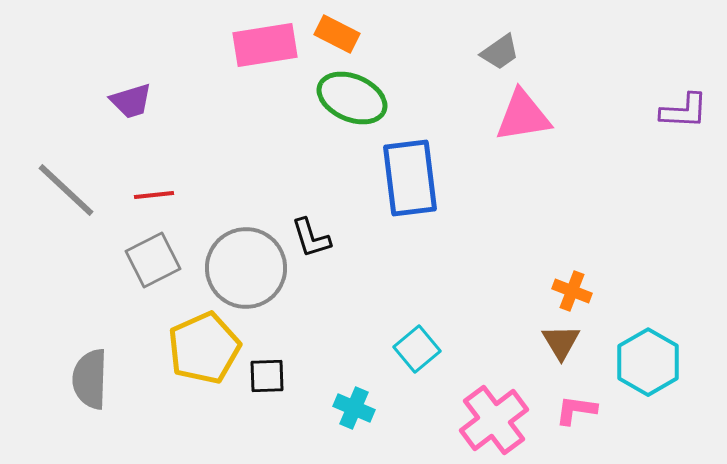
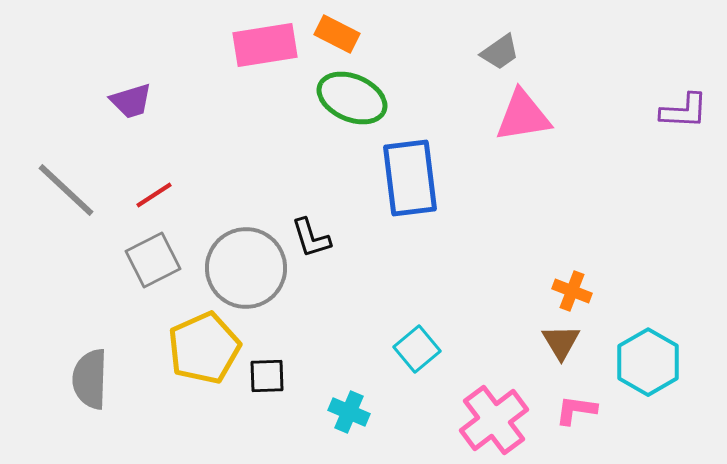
red line: rotated 27 degrees counterclockwise
cyan cross: moved 5 px left, 4 px down
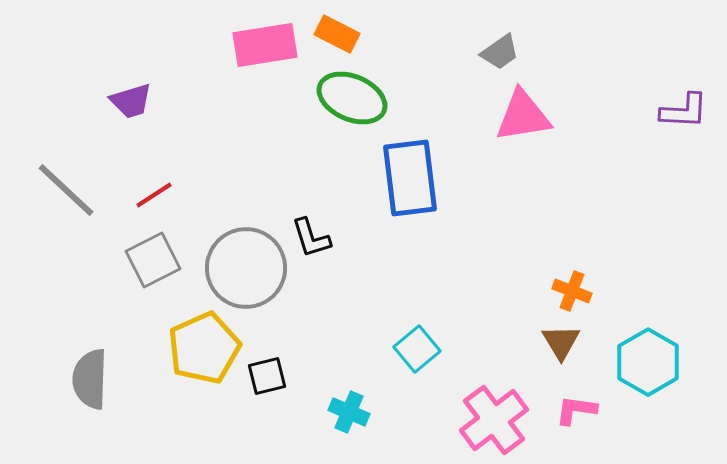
black square: rotated 12 degrees counterclockwise
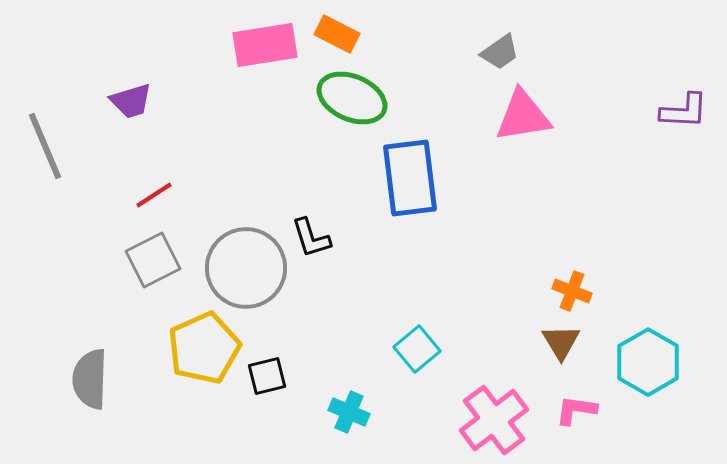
gray line: moved 21 px left, 44 px up; rotated 24 degrees clockwise
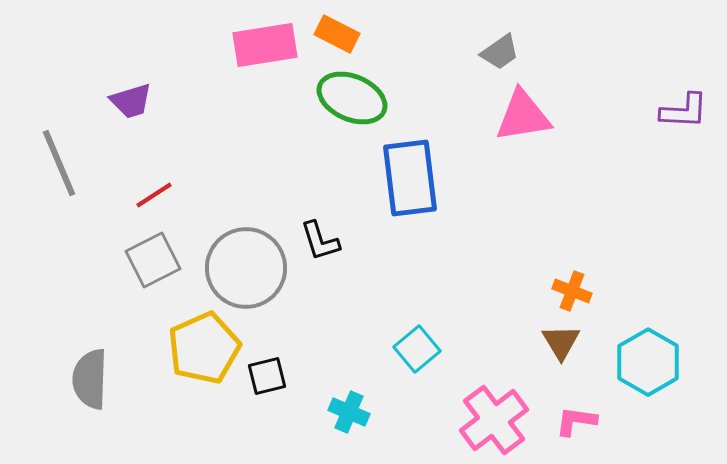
gray line: moved 14 px right, 17 px down
black L-shape: moved 9 px right, 3 px down
pink L-shape: moved 11 px down
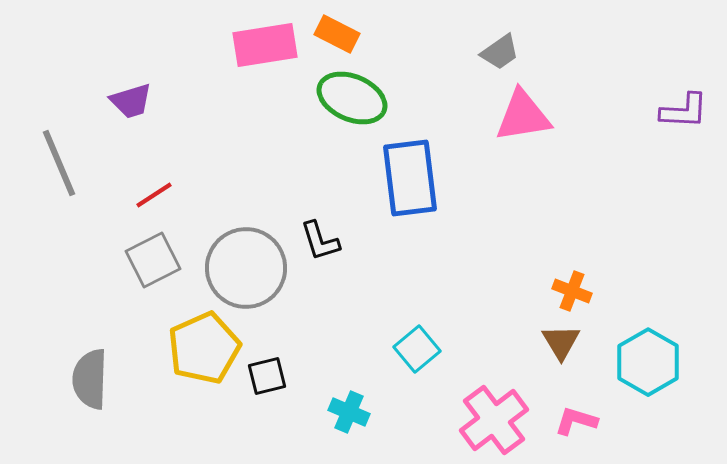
pink L-shape: rotated 9 degrees clockwise
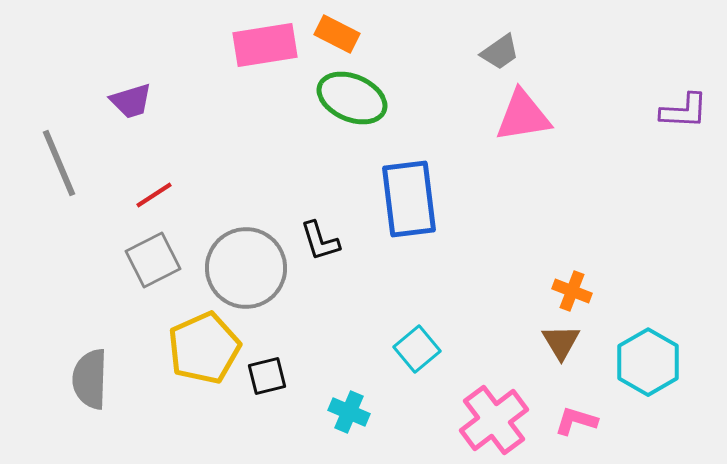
blue rectangle: moved 1 px left, 21 px down
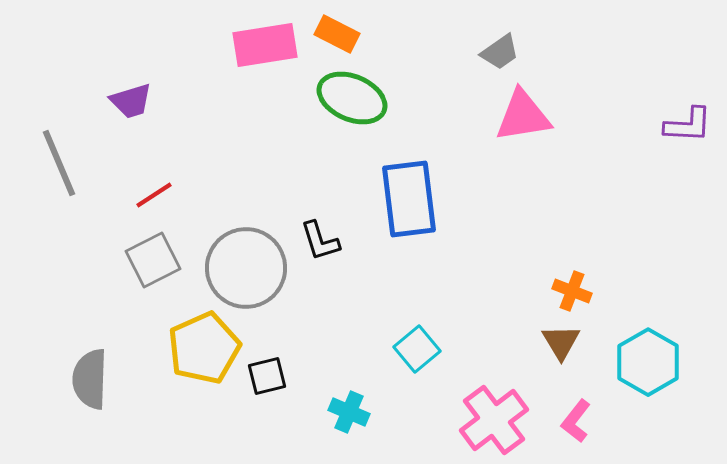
purple L-shape: moved 4 px right, 14 px down
pink L-shape: rotated 69 degrees counterclockwise
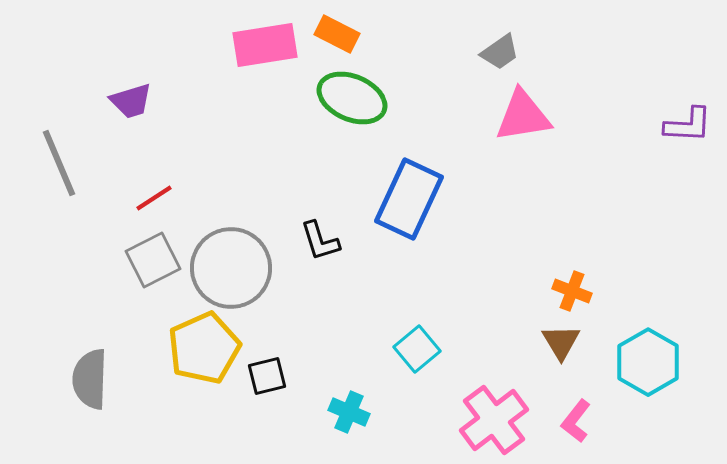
red line: moved 3 px down
blue rectangle: rotated 32 degrees clockwise
gray circle: moved 15 px left
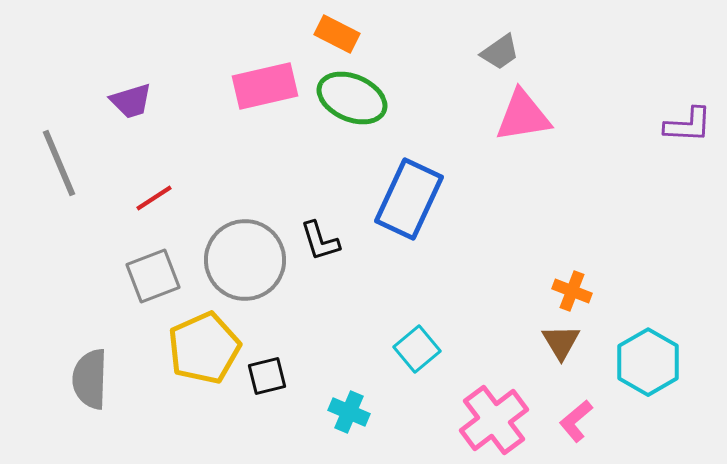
pink rectangle: moved 41 px down; rotated 4 degrees counterclockwise
gray square: moved 16 px down; rotated 6 degrees clockwise
gray circle: moved 14 px right, 8 px up
pink L-shape: rotated 12 degrees clockwise
